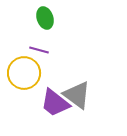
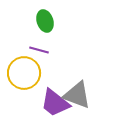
green ellipse: moved 3 px down
gray triangle: rotated 16 degrees counterclockwise
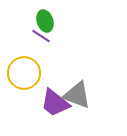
purple line: moved 2 px right, 14 px up; rotated 18 degrees clockwise
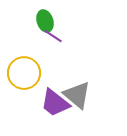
purple line: moved 12 px right
gray triangle: rotated 20 degrees clockwise
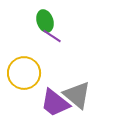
purple line: moved 1 px left
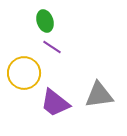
purple line: moved 11 px down
gray triangle: moved 22 px right; rotated 48 degrees counterclockwise
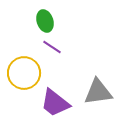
gray triangle: moved 1 px left, 3 px up
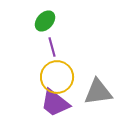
green ellipse: rotated 60 degrees clockwise
purple line: rotated 42 degrees clockwise
yellow circle: moved 33 px right, 4 px down
